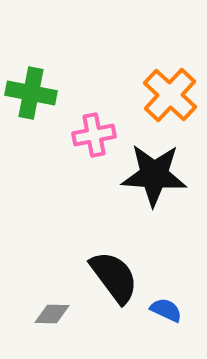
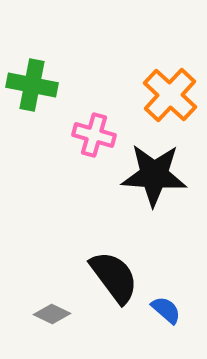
green cross: moved 1 px right, 8 px up
pink cross: rotated 27 degrees clockwise
blue semicircle: rotated 16 degrees clockwise
gray diamond: rotated 24 degrees clockwise
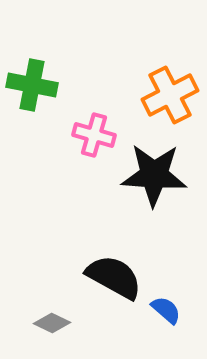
orange cross: rotated 20 degrees clockwise
black semicircle: rotated 24 degrees counterclockwise
gray diamond: moved 9 px down
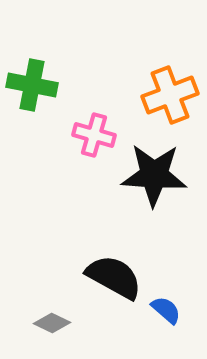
orange cross: rotated 6 degrees clockwise
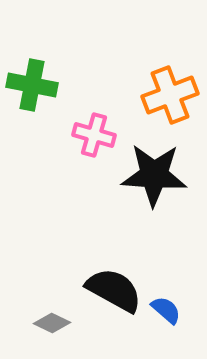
black semicircle: moved 13 px down
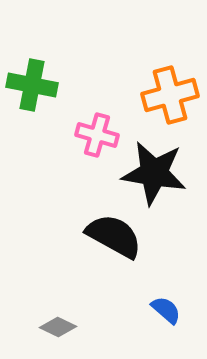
orange cross: rotated 6 degrees clockwise
pink cross: moved 3 px right
black star: moved 2 px up; rotated 6 degrees clockwise
black semicircle: moved 54 px up
gray diamond: moved 6 px right, 4 px down
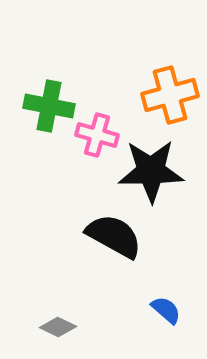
green cross: moved 17 px right, 21 px down
black star: moved 3 px left, 2 px up; rotated 10 degrees counterclockwise
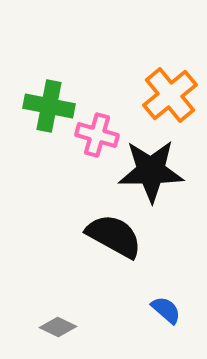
orange cross: rotated 24 degrees counterclockwise
